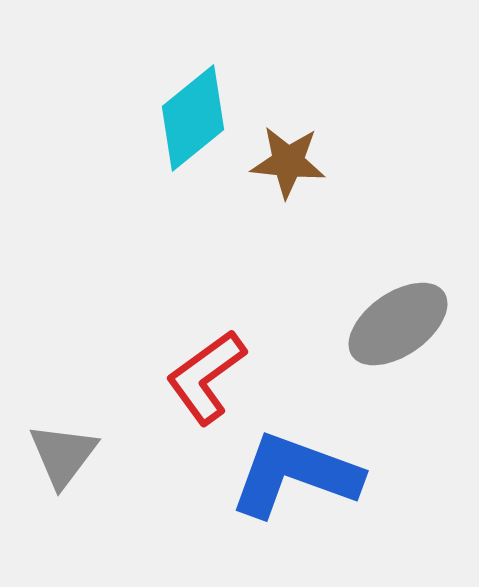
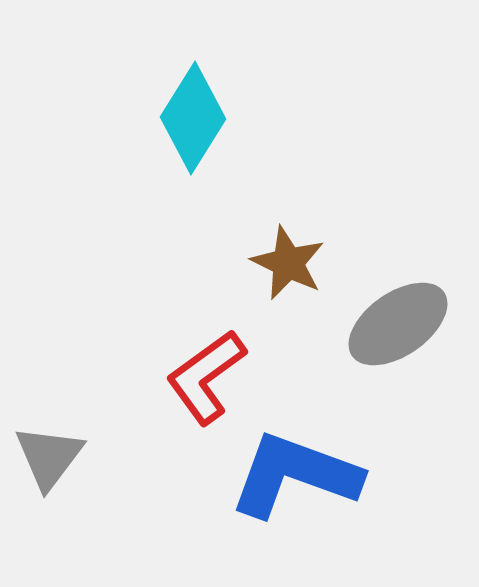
cyan diamond: rotated 19 degrees counterclockwise
brown star: moved 101 px down; rotated 20 degrees clockwise
gray triangle: moved 14 px left, 2 px down
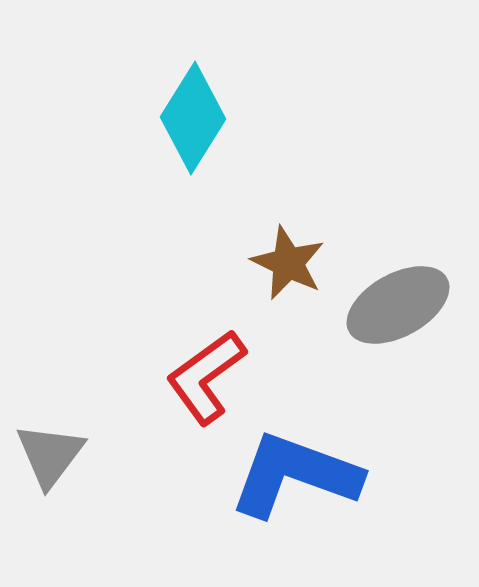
gray ellipse: moved 19 px up; rotated 6 degrees clockwise
gray triangle: moved 1 px right, 2 px up
